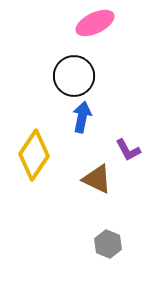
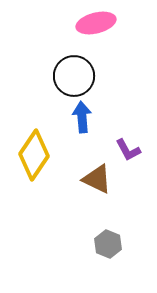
pink ellipse: moved 1 px right; rotated 12 degrees clockwise
blue arrow: rotated 16 degrees counterclockwise
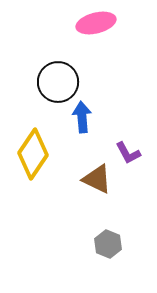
black circle: moved 16 px left, 6 px down
purple L-shape: moved 3 px down
yellow diamond: moved 1 px left, 1 px up
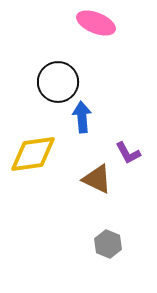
pink ellipse: rotated 36 degrees clockwise
yellow diamond: rotated 48 degrees clockwise
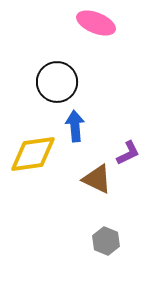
black circle: moved 1 px left
blue arrow: moved 7 px left, 9 px down
purple L-shape: rotated 88 degrees counterclockwise
gray hexagon: moved 2 px left, 3 px up
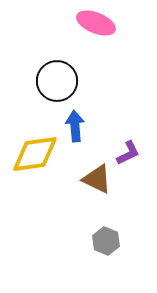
black circle: moved 1 px up
yellow diamond: moved 2 px right
